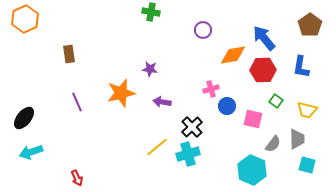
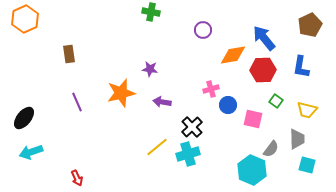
brown pentagon: rotated 10 degrees clockwise
blue circle: moved 1 px right, 1 px up
gray semicircle: moved 2 px left, 5 px down
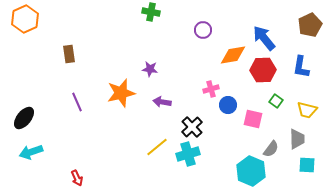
cyan square: rotated 12 degrees counterclockwise
cyan hexagon: moved 1 px left, 1 px down
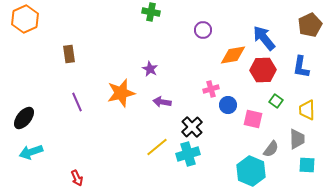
purple star: rotated 21 degrees clockwise
yellow trapezoid: rotated 75 degrees clockwise
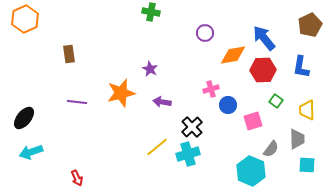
purple circle: moved 2 px right, 3 px down
purple line: rotated 60 degrees counterclockwise
pink square: moved 2 px down; rotated 30 degrees counterclockwise
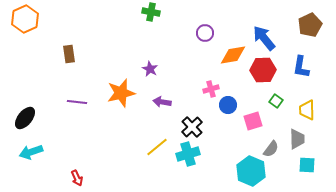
black ellipse: moved 1 px right
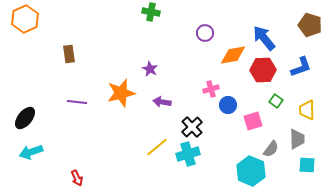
brown pentagon: rotated 30 degrees counterclockwise
blue L-shape: rotated 120 degrees counterclockwise
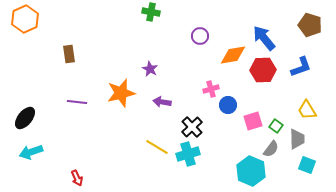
purple circle: moved 5 px left, 3 px down
green square: moved 25 px down
yellow trapezoid: rotated 30 degrees counterclockwise
yellow line: rotated 70 degrees clockwise
cyan square: rotated 18 degrees clockwise
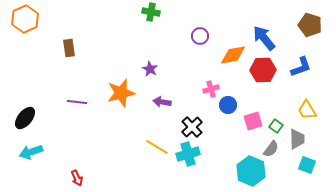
brown rectangle: moved 6 px up
